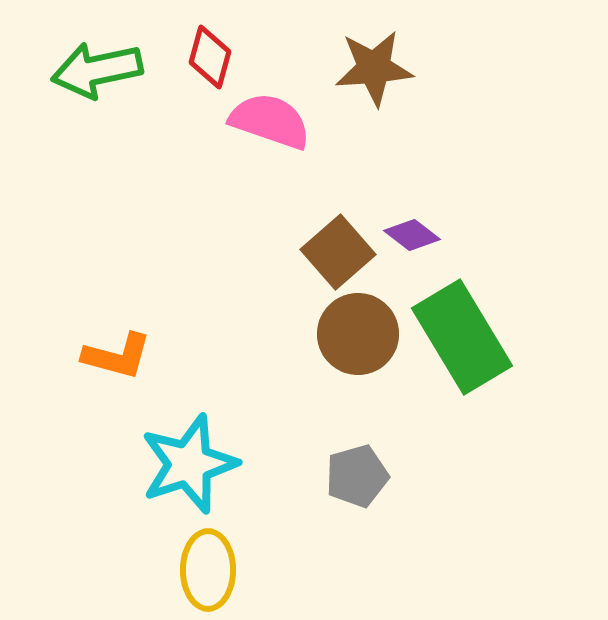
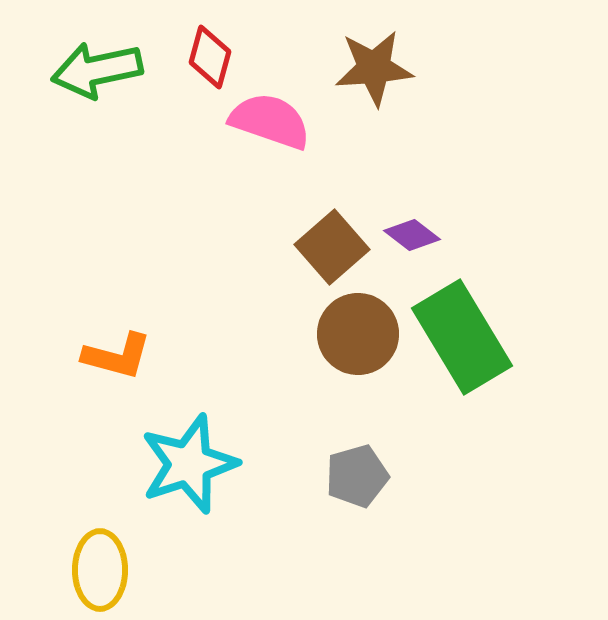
brown square: moved 6 px left, 5 px up
yellow ellipse: moved 108 px left
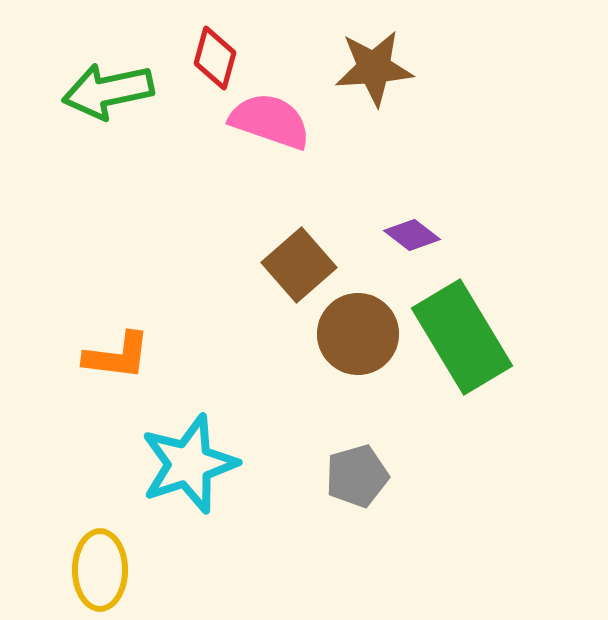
red diamond: moved 5 px right, 1 px down
green arrow: moved 11 px right, 21 px down
brown square: moved 33 px left, 18 px down
orange L-shape: rotated 8 degrees counterclockwise
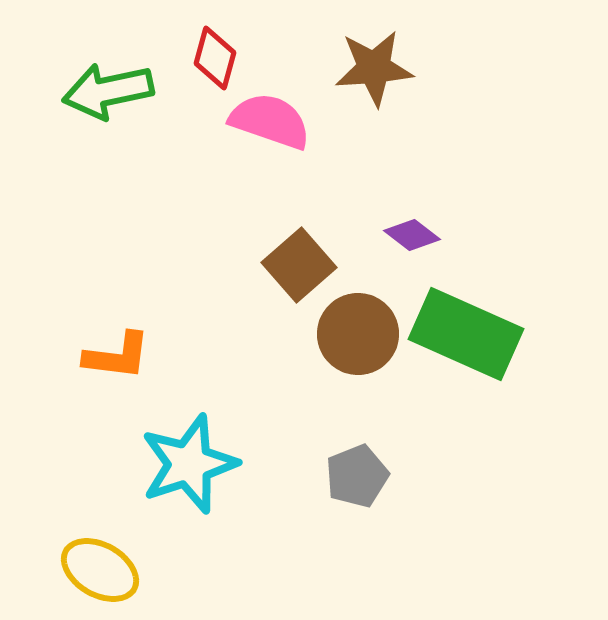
green rectangle: moved 4 px right, 3 px up; rotated 35 degrees counterclockwise
gray pentagon: rotated 6 degrees counterclockwise
yellow ellipse: rotated 60 degrees counterclockwise
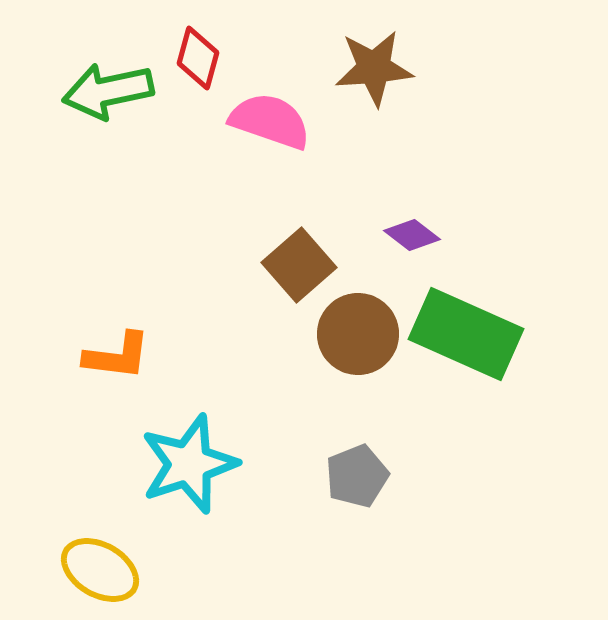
red diamond: moved 17 px left
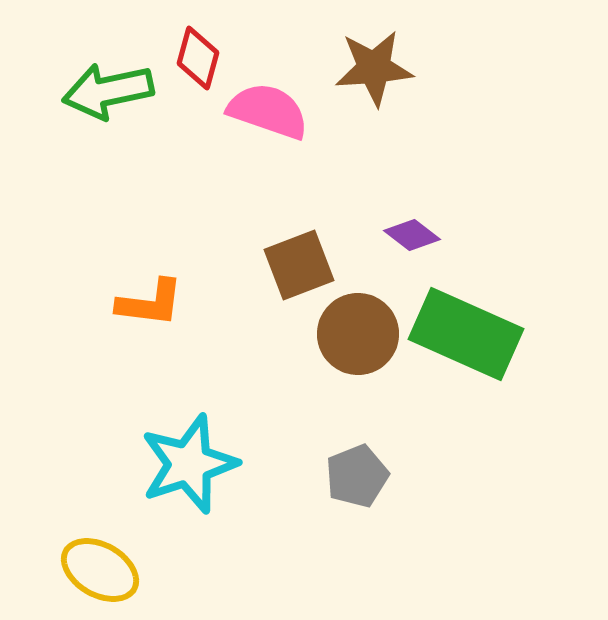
pink semicircle: moved 2 px left, 10 px up
brown square: rotated 20 degrees clockwise
orange L-shape: moved 33 px right, 53 px up
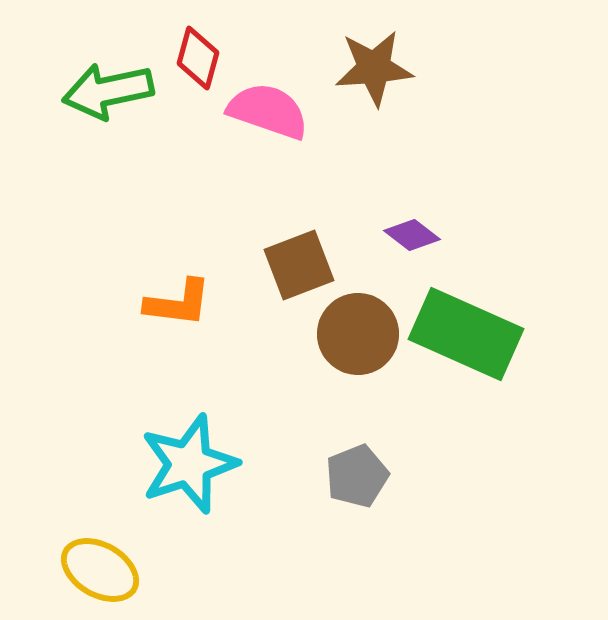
orange L-shape: moved 28 px right
